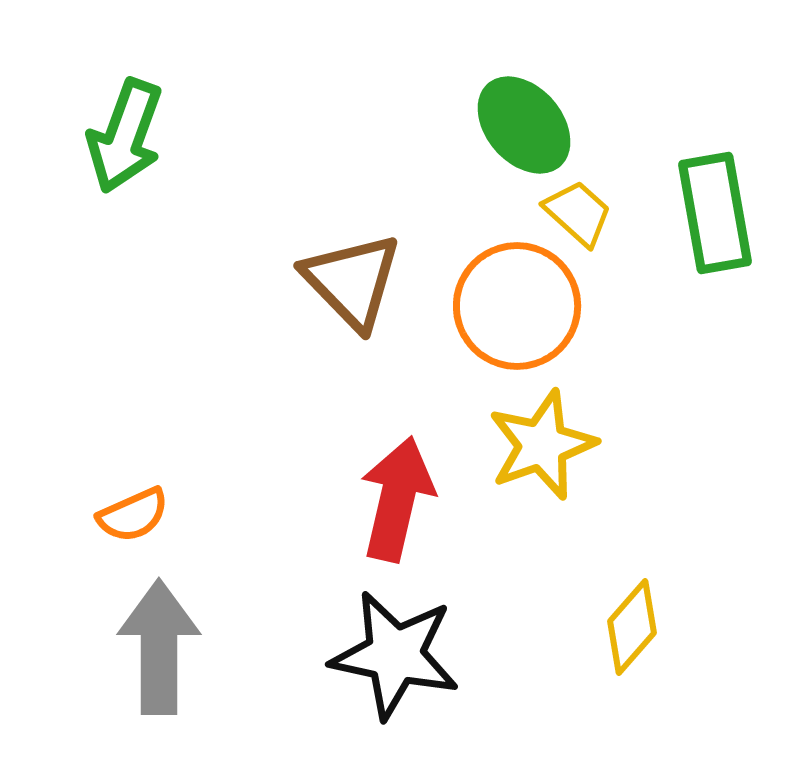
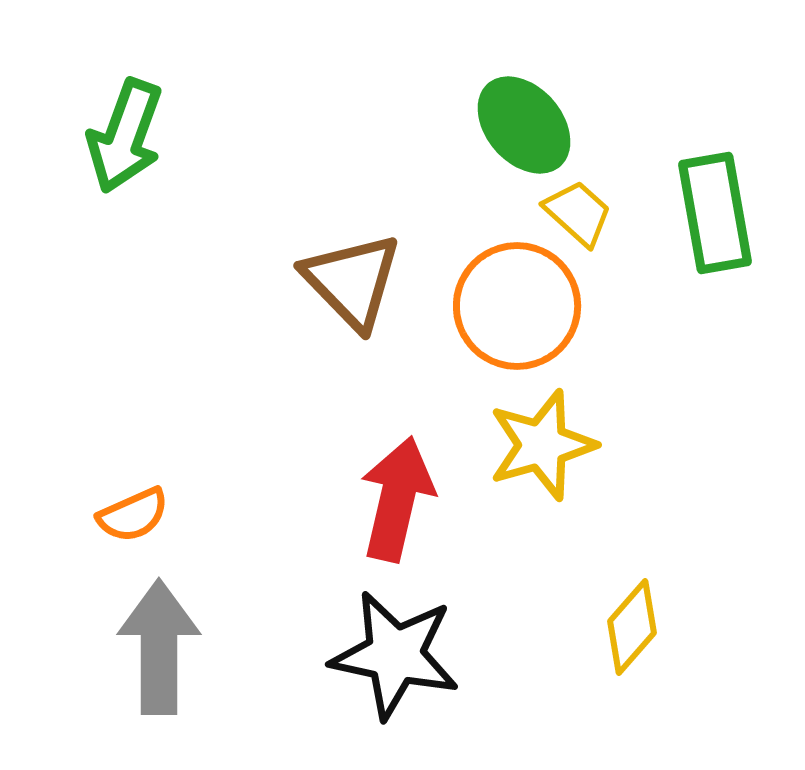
yellow star: rotated 4 degrees clockwise
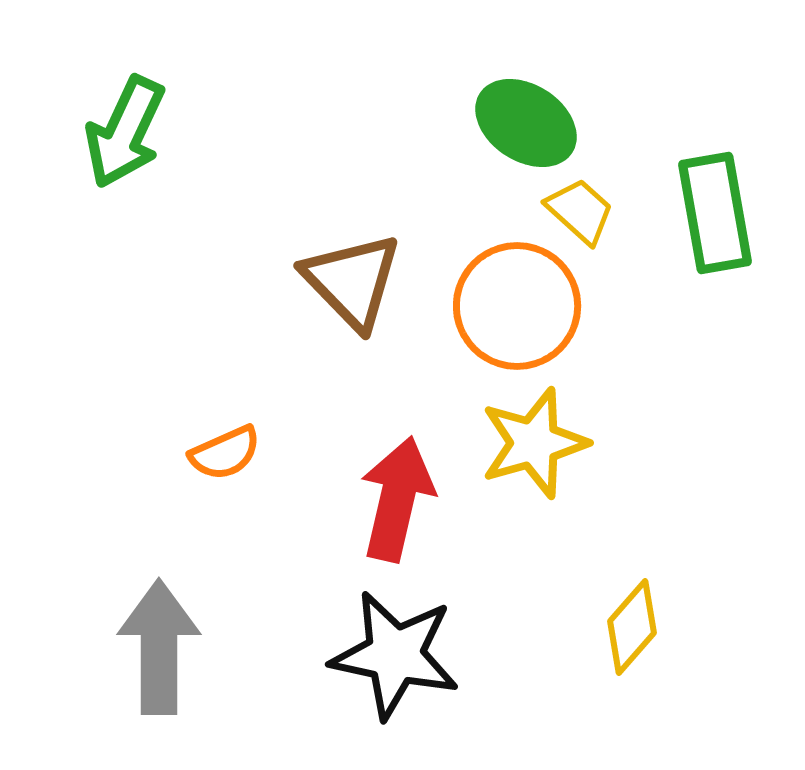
green ellipse: moved 2 px right, 2 px up; rotated 16 degrees counterclockwise
green arrow: moved 4 px up; rotated 5 degrees clockwise
yellow trapezoid: moved 2 px right, 2 px up
yellow star: moved 8 px left, 2 px up
orange semicircle: moved 92 px right, 62 px up
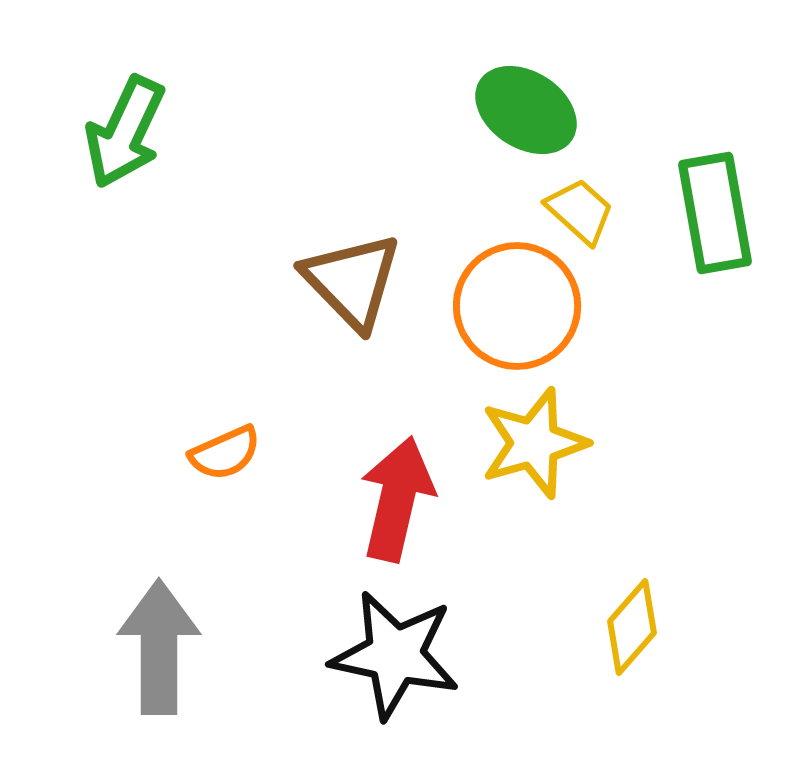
green ellipse: moved 13 px up
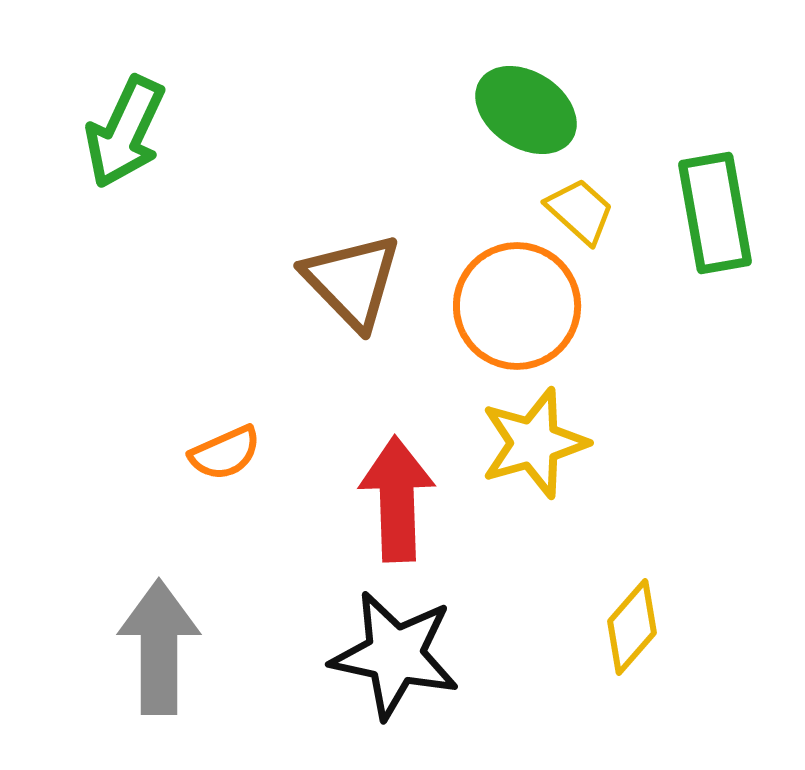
red arrow: rotated 15 degrees counterclockwise
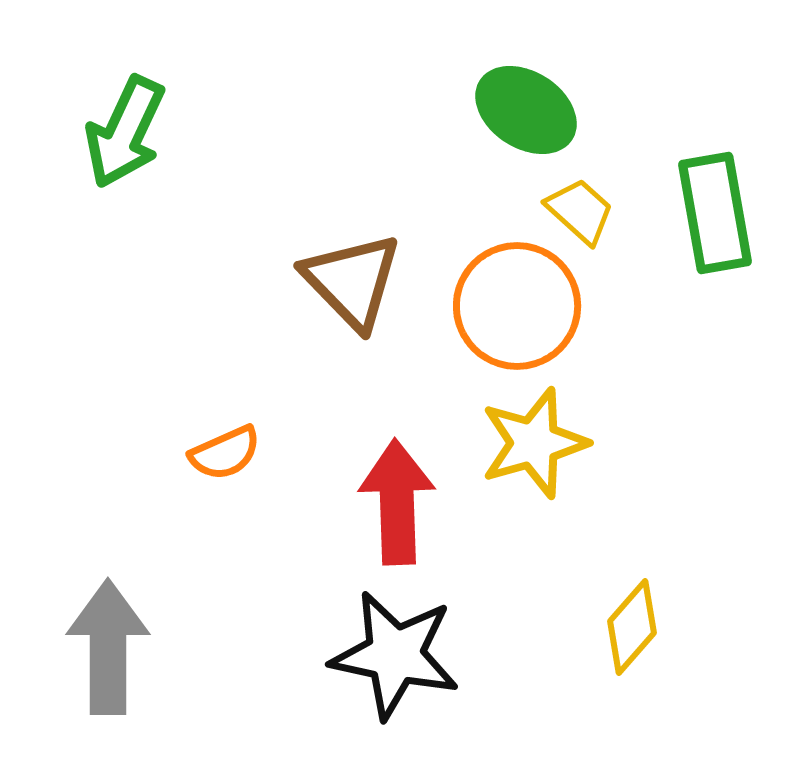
red arrow: moved 3 px down
gray arrow: moved 51 px left
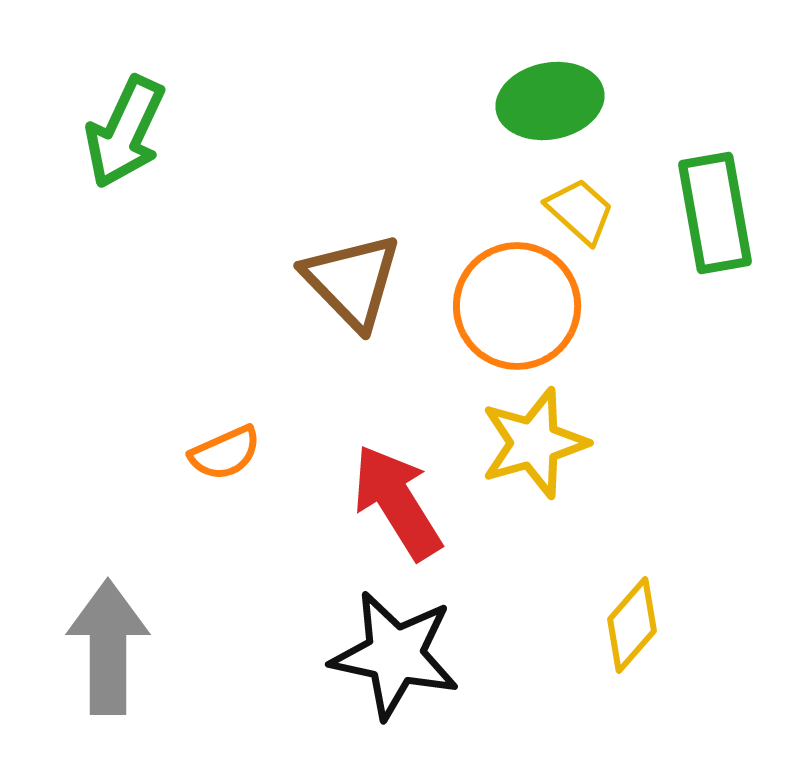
green ellipse: moved 24 px right, 9 px up; rotated 44 degrees counterclockwise
red arrow: rotated 30 degrees counterclockwise
yellow diamond: moved 2 px up
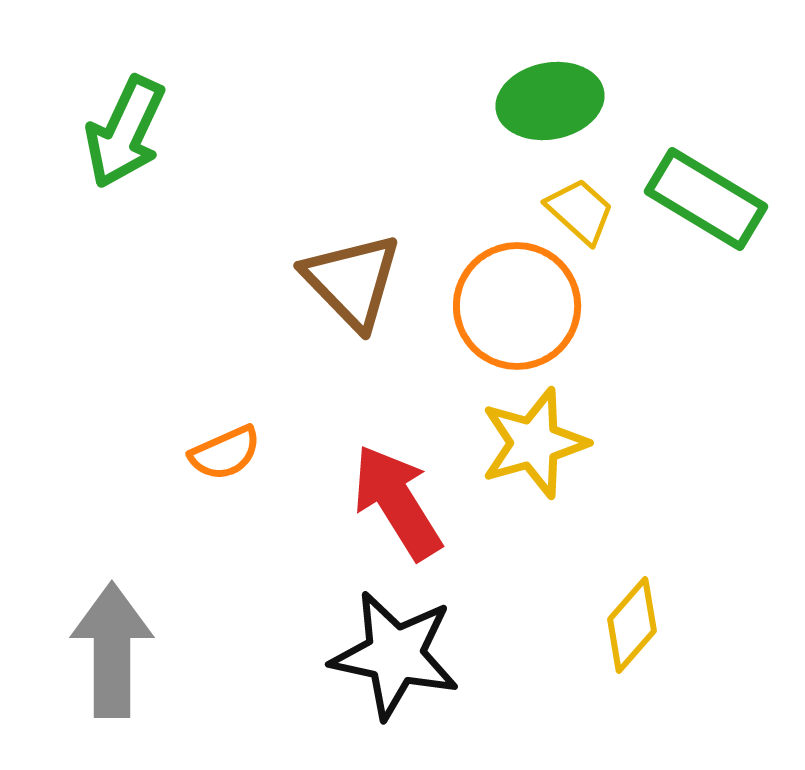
green rectangle: moved 9 px left, 14 px up; rotated 49 degrees counterclockwise
gray arrow: moved 4 px right, 3 px down
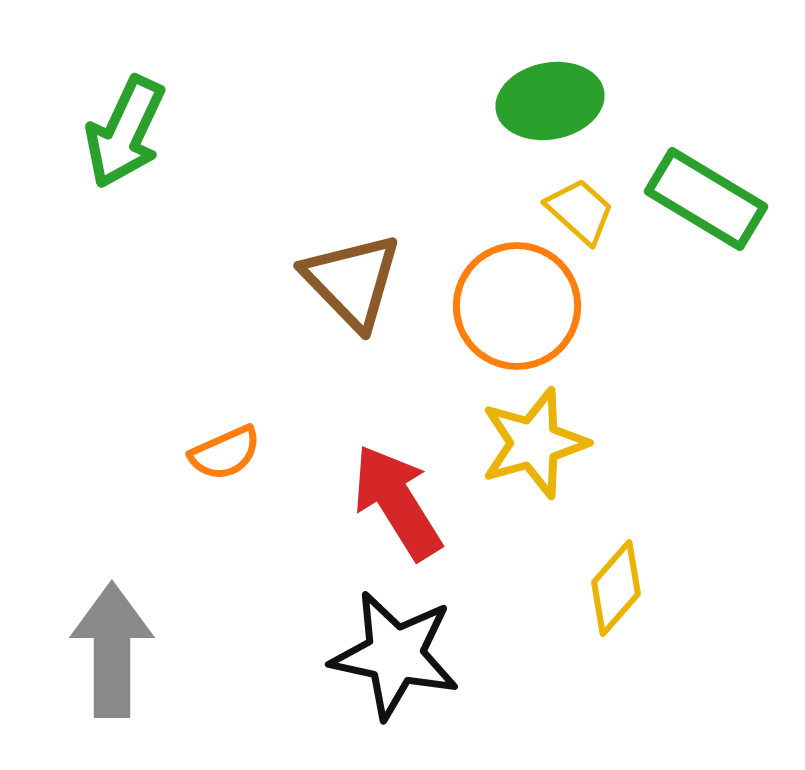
yellow diamond: moved 16 px left, 37 px up
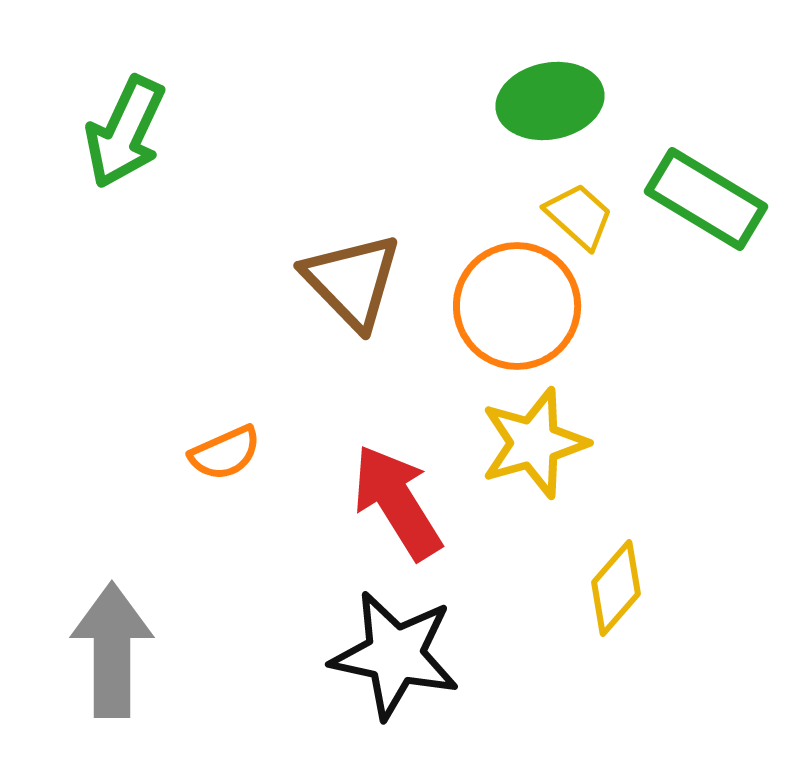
yellow trapezoid: moved 1 px left, 5 px down
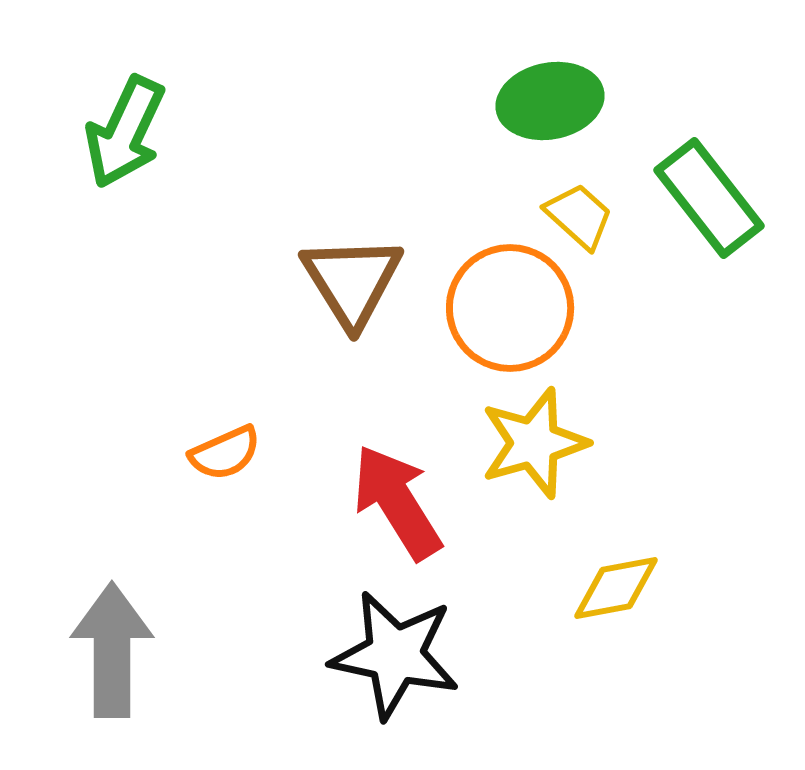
green rectangle: moved 3 px right, 1 px up; rotated 21 degrees clockwise
brown triangle: rotated 12 degrees clockwise
orange circle: moved 7 px left, 2 px down
yellow diamond: rotated 38 degrees clockwise
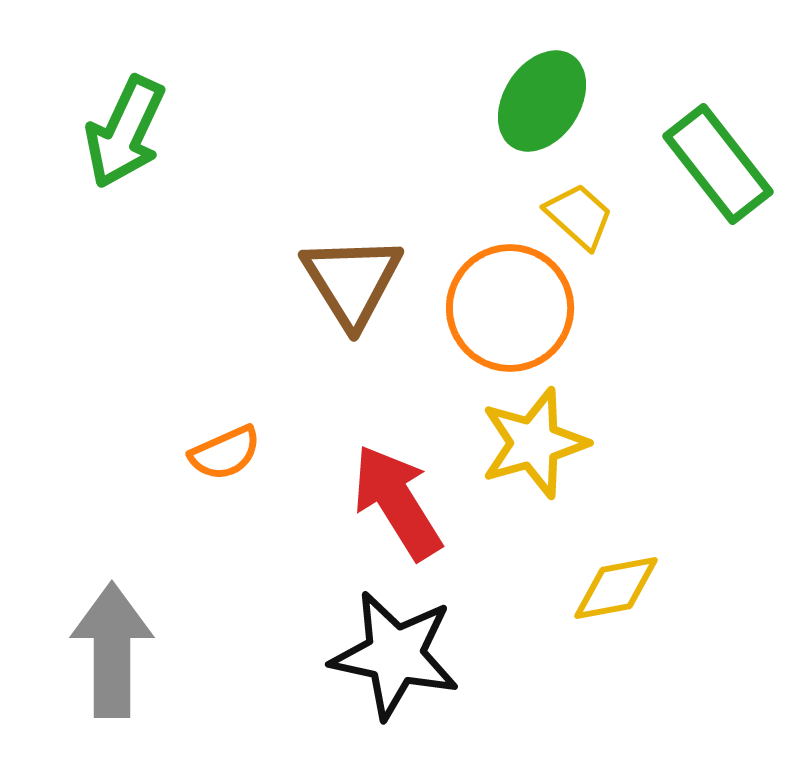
green ellipse: moved 8 px left; rotated 46 degrees counterclockwise
green rectangle: moved 9 px right, 34 px up
